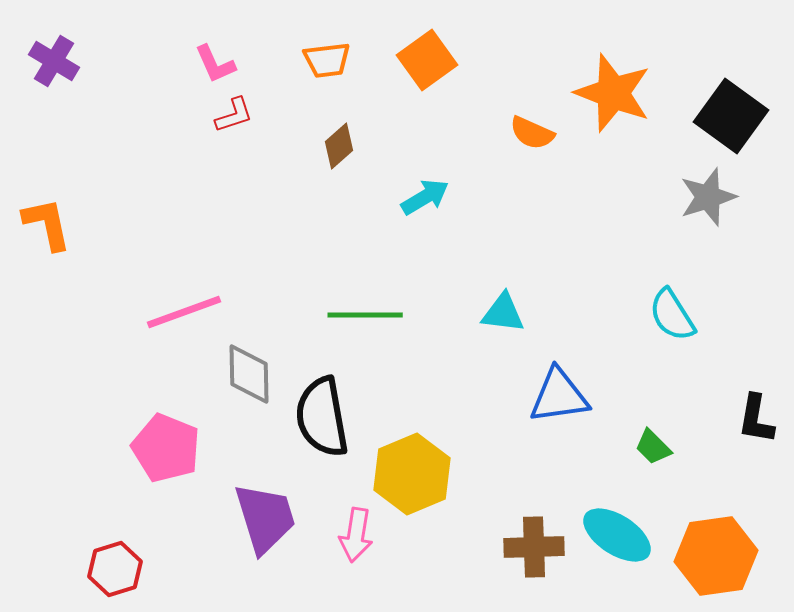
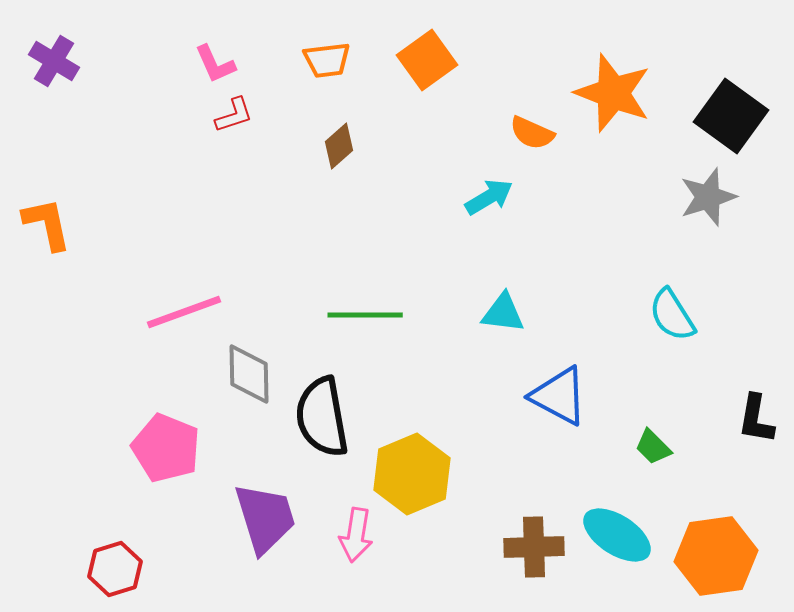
cyan arrow: moved 64 px right
blue triangle: rotated 36 degrees clockwise
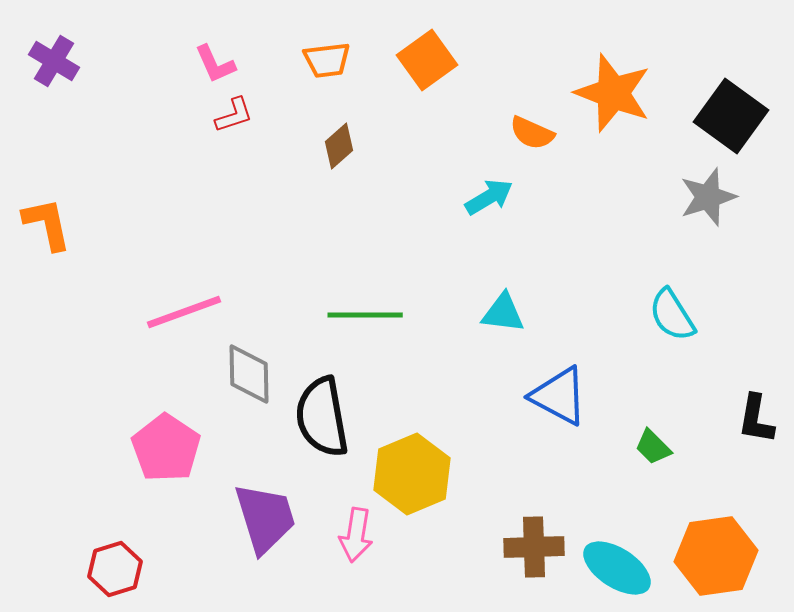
pink pentagon: rotated 12 degrees clockwise
cyan ellipse: moved 33 px down
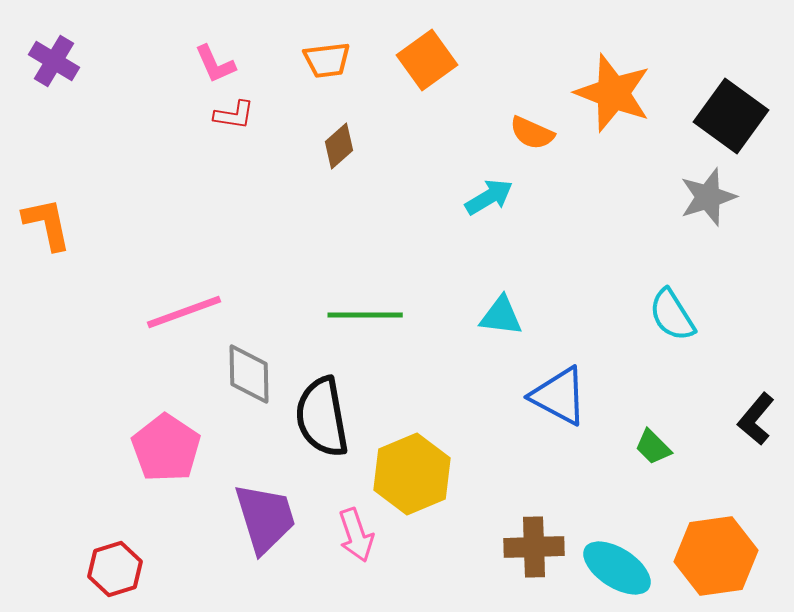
red L-shape: rotated 27 degrees clockwise
cyan triangle: moved 2 px left, 3 px down
black L-shape: rotated 30 degrees clockwise
pink arrow: rotated 28 degrees counterclockwise
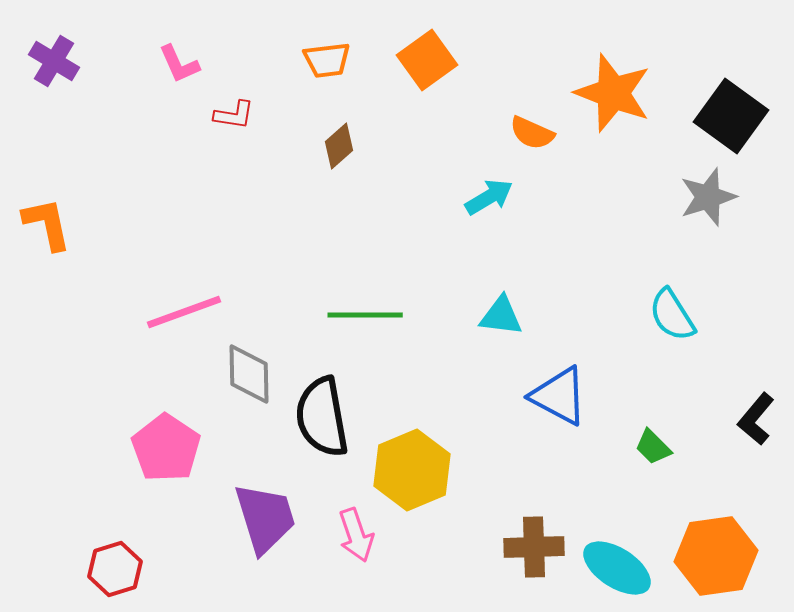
pink L-shape: moved 36 px left
yellow hexagon: moved 4 px up
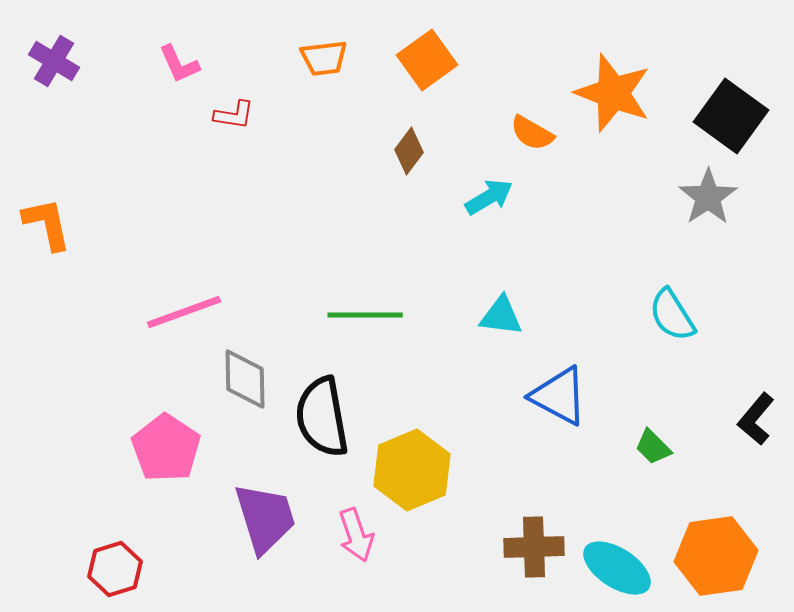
orange trapezoid: moved 3 px left, 2 px up
orange semicircle: rotated 6 degrees clockwise
brown diamond: moved 70 px right, 5 px down; rotated 12 degrees counterclockwise
gray star: rotated 16 degrees counterclockwise
gray diamond: moved 4 px left, 5 px down
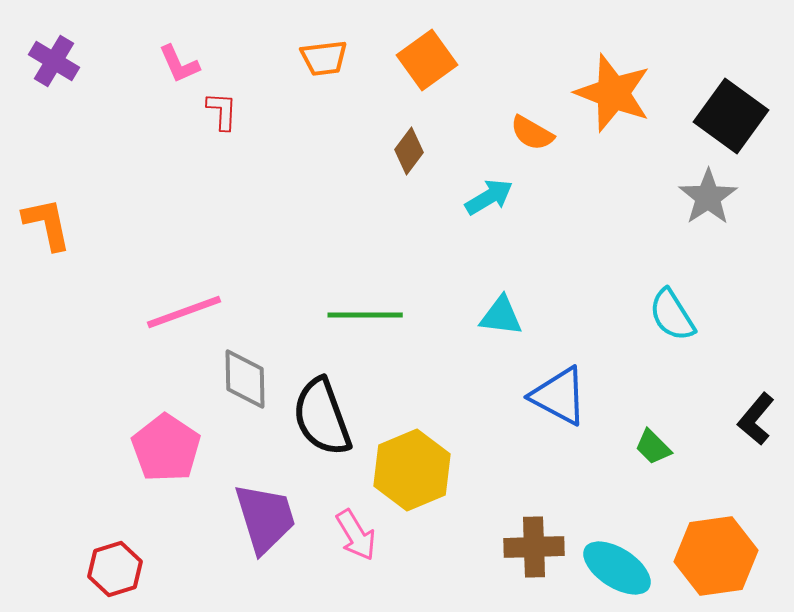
red L-shape: moved 12 px left, 4 px up; rotated 96 degrees counterclockwise
black semicircle: rotated 10 degrees counterclockwise
pink arrow: rotated 12 degrees counterclockwise
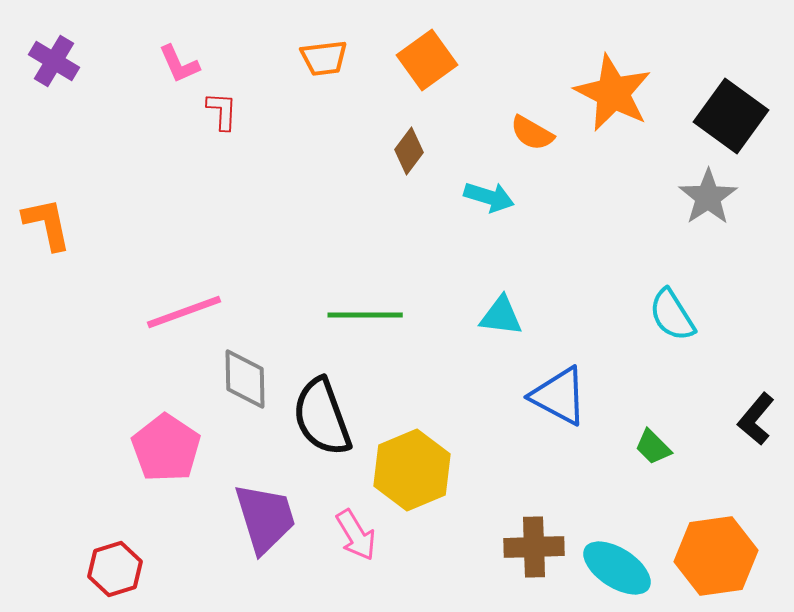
orange star: rotated 6 degrees clockwise
cyan arrow: rotated 48 degrees clockwise
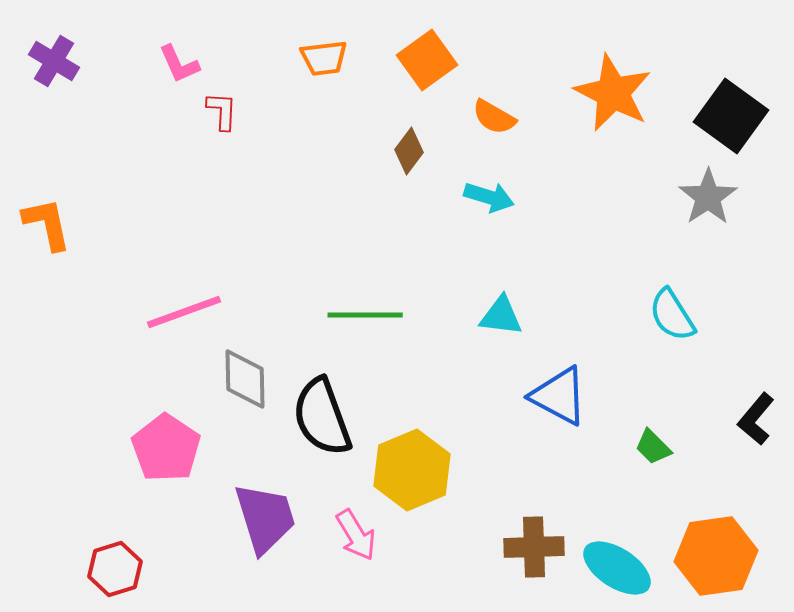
orange semicircle: moved 38 px left, 16 px up
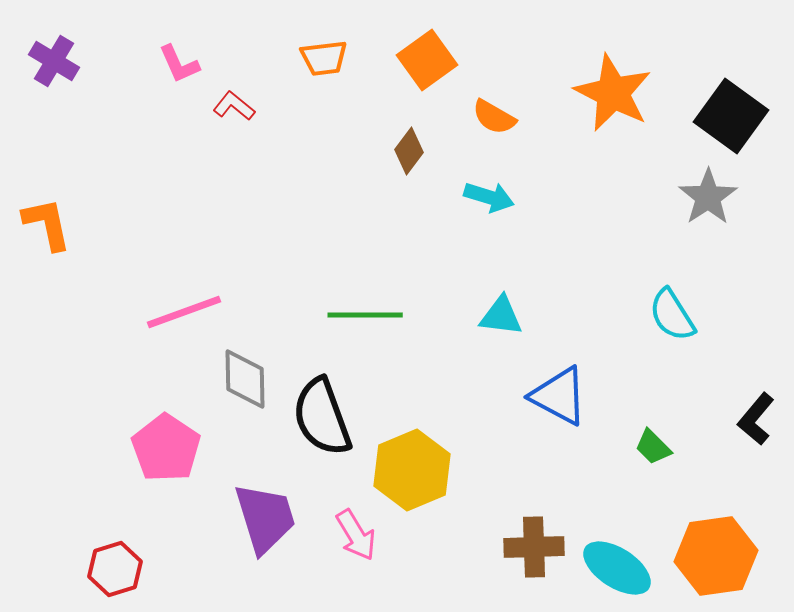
red L-shape: moved 12 px right, 5 px up; rotated 54 degrees counterclockwise
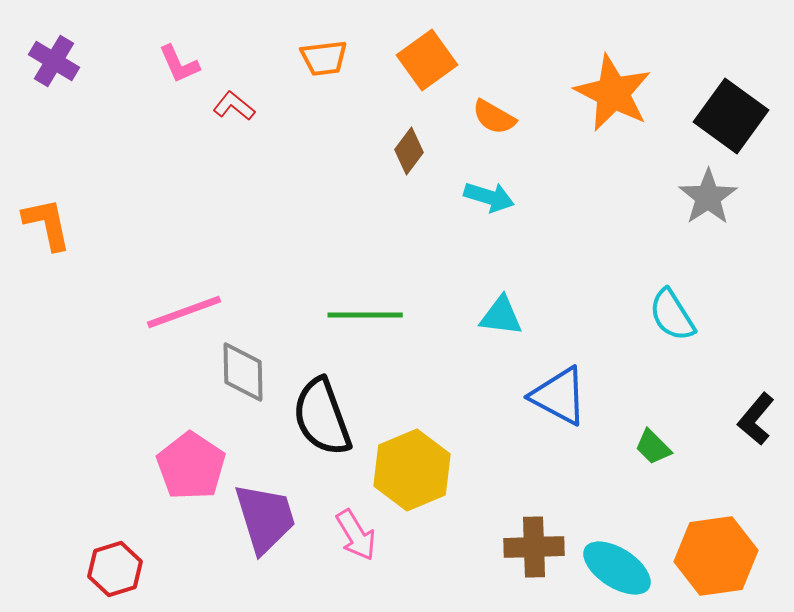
gray diamond: moved 2 px left, 7 px up
pink pentagon: moved 25 px right, 18 px down
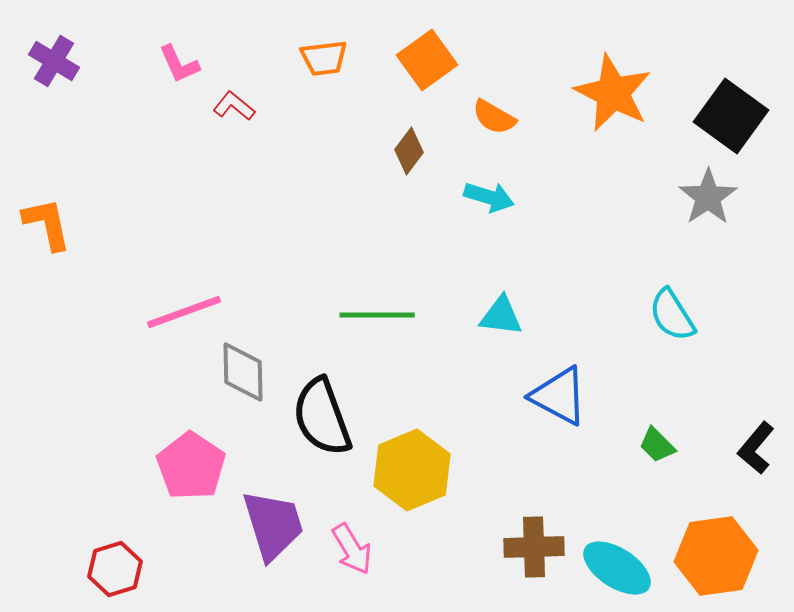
green line: moved 12 px right
black L-shape: moved 29 px down
green trapezoid: moved 4 px right, 2 px up
purple trapezoid: moved 8 px right, 7 px down
pink arrow: moved 4 px left, 14 px down
